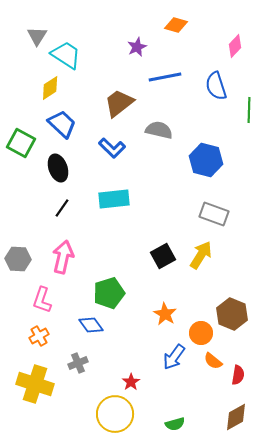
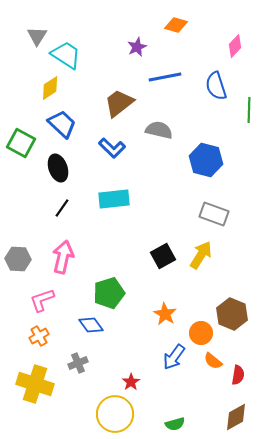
pink L-shape: rotated 52 degrees clockwise
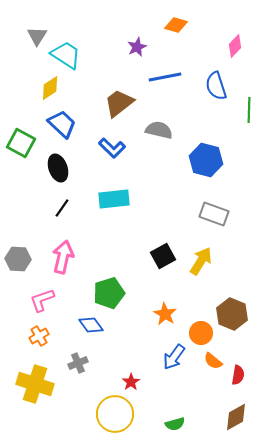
yellow arrow: moved 6 px down
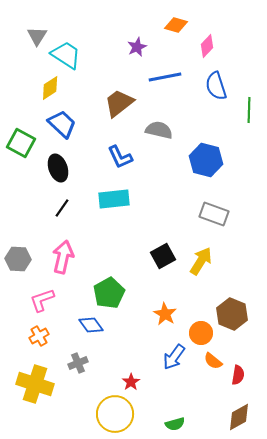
pink diamond: moved 28 px left
blue L-shape: moved 8 px right, 9 px down; rotated 20 degrees clockwise
green pentagon: rotated 12 degrees counterclockwise
brown diamond: moved 3 px right
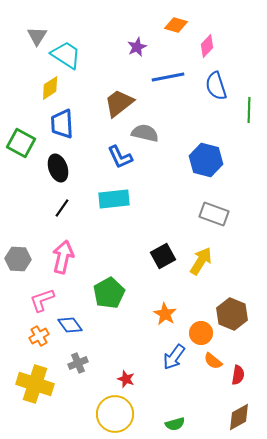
blue line: moved 3 px right
blue trapezoid: rotated 136 degrees counterclockwise
gray semicircle: moved 14 px left, 3 px down
blue diamond: moved 21 px left
red star: moved 5 px left, 3 px up; rotated 18 degrees counterclockwise
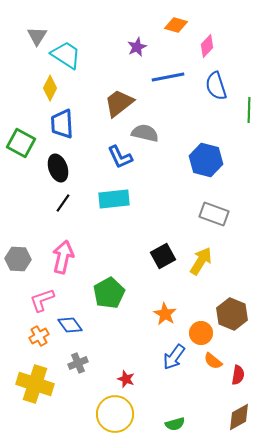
yellow diamond: rotated 30 degrees counterclockwise
black line: moved 1 px right, 5 px up
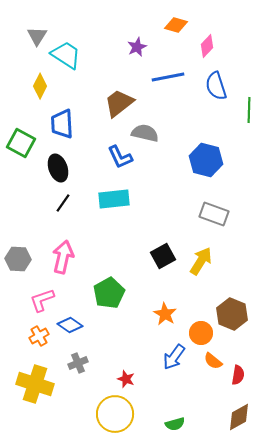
yellow diamond: moved 10 px left, 2 px up
blue diamond: rotated 20 degrees counterclockwise
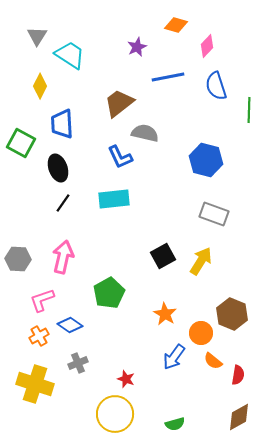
cyan trapezoid: moved 4 px right
